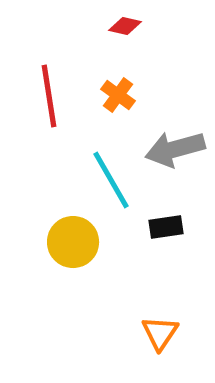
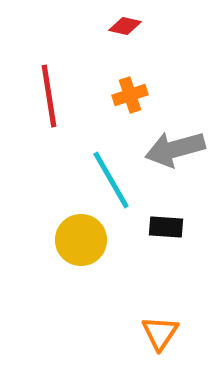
orange cross: moved 12 px right; rotated 36 degrees clockwise
black rectangle: rotated 12 degrees clockwise
yellow circle: moved 8 px right, 2 px up
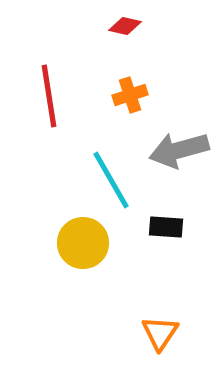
gray arrow: moved 4 px right, 1 px down
yellow circle: moved 2 px right, 3 px down
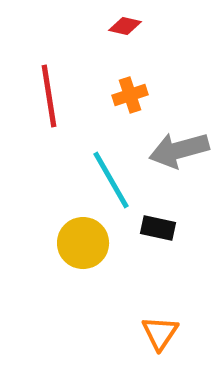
black rectangle: moved 8 px left, 1 px down; rotated 8 degrees clockwise
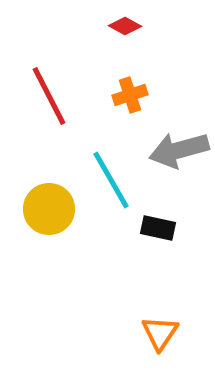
red diamond: rotated 16 degrees clockwise
red line: rotated 18 degrees counterclockwise
yellow circle: moved 34 px left, 34 px up
